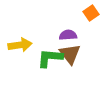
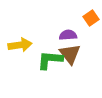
orange square: moved 5 px down
green L-shape: moved 2 px down
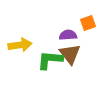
orange square: moved 3 px left, 5 px down; rotated 14 degrees clockwise
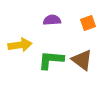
purple semicircle: moved 16 px left, 15 px up
brown triangle: moved 12 px right, 6 px down; rotated 15 degrees counterclockwise
green L-shape: moved 1 px right
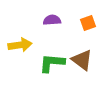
green L-shape: moved 1 px right, 3 px down
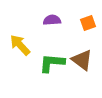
yellow arrow: rotated 125 degrees counterclockwise
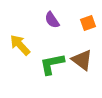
purple semicircle: rotated 120 degrees counterclockwise
green L-shape: moved 1 px down; rotated 16 degrees counterclockwise
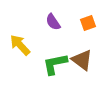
purple semicircle: moved 1 px right, 2 px down
green L-shape: moved 3 px right
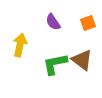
yellow arrow: rotated 55 degrees clockwise
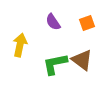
orange square: moved 1 px left
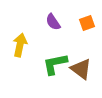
brown triangle: moved 1 px left, 9 px down
